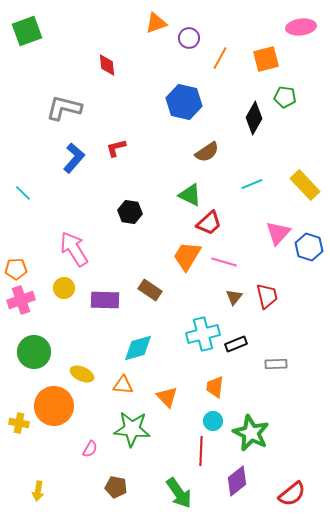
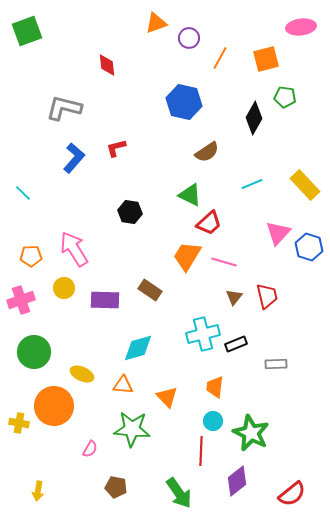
orange pentagon at (16, 269): moved 15 px right, 13 px up
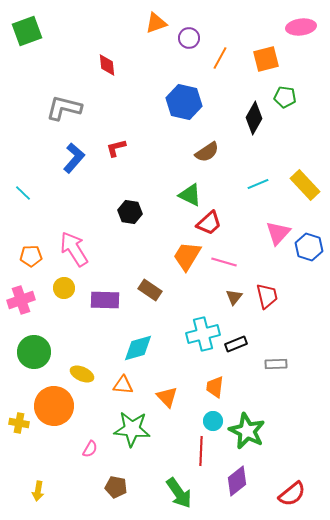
cyan line at (252, 184): moved 6 px right
green star at (251, 433): moved 4 px left, 2 px up
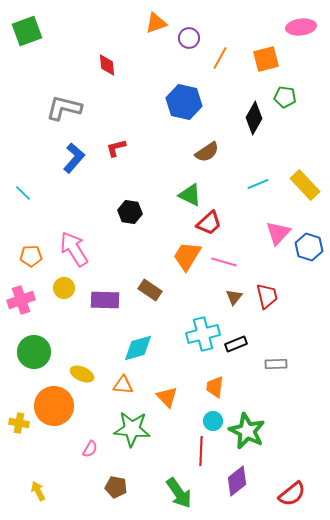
yellow arrow at (38, 491): rotated 144 degrees clockwise
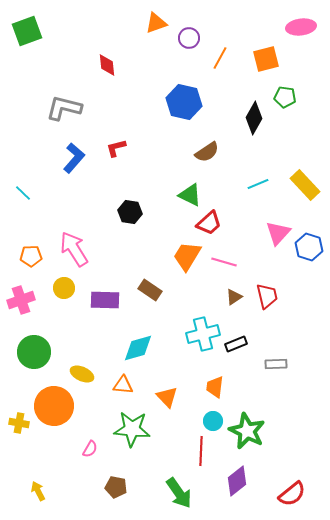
brown triangle at (234, 297): rotated 18 degrees clockwise
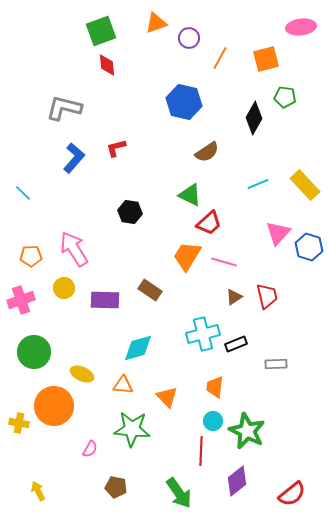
green square at (27, 31): moved 74 px right
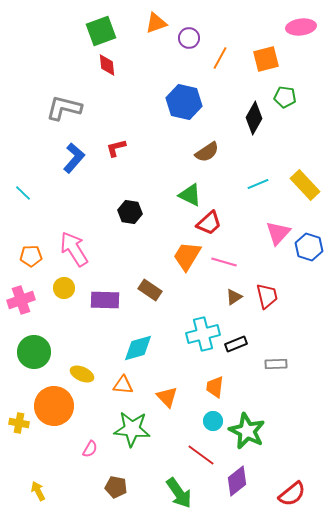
red line at (201, 451): moved 4 px down; rotated 56 degrees counterclockwise
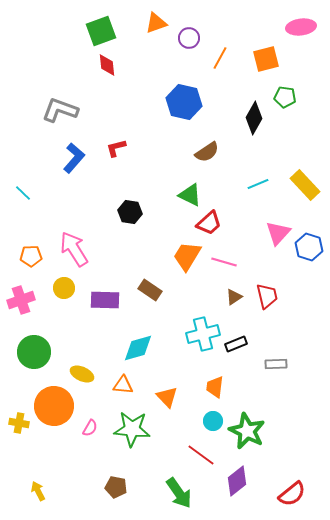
gray L-shape at (64, 108): moved 4 px left, 2 px down; rotated 6 degrees clockwise
pink semicircle at (90, 449): moved 21 px up
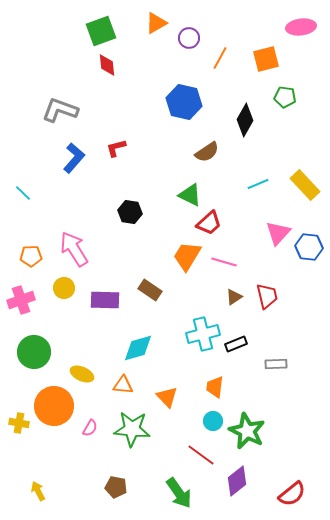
orange triangle at (156, 23): rotated 10 degrees counterclockwise
black diamond at (254, 118): moved 9 px left, 2 px down
blue hexagon at (309, 247): rotated 12 degrees counterclockwise
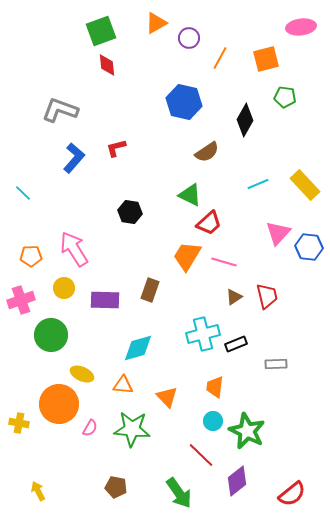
brown rectangle at (150, 290): rotated 75 degrees clockwise
green circle at (34, 352): moved 17 px right, 17 px up
orange circle at (54, 406): moved 5 px right, 2 px up
red line at (201, 455): rotated 8 degrees clockwise
